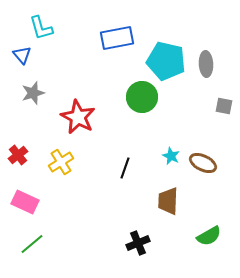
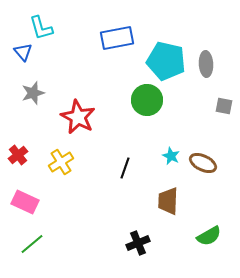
blue triangle: moved 1 px right, 3 px up
green circle: moved 5 px right, 3 px down
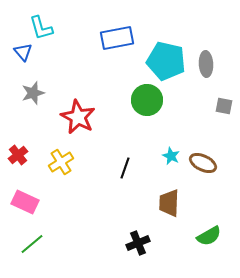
brown trapezoid: moved 1 px right, 2 px down
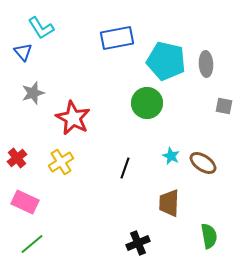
cyan L-shape: rotated 16 degrees counterclockwise
green circle: moved 3 px down
red star: moved 5 px left, 1 px down
red cross: moved 1 px left, 3 px down
brown ellipse: rotated 8 degrees clockwise
green semicircle: rotated 70 degrees counterclockwise
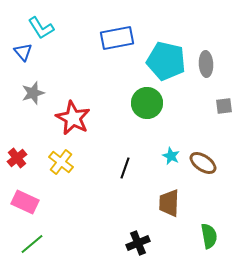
gray square: rotated 18 degrees counterclockwise
yellow cross: rotated 20 degrees counterclockwise
